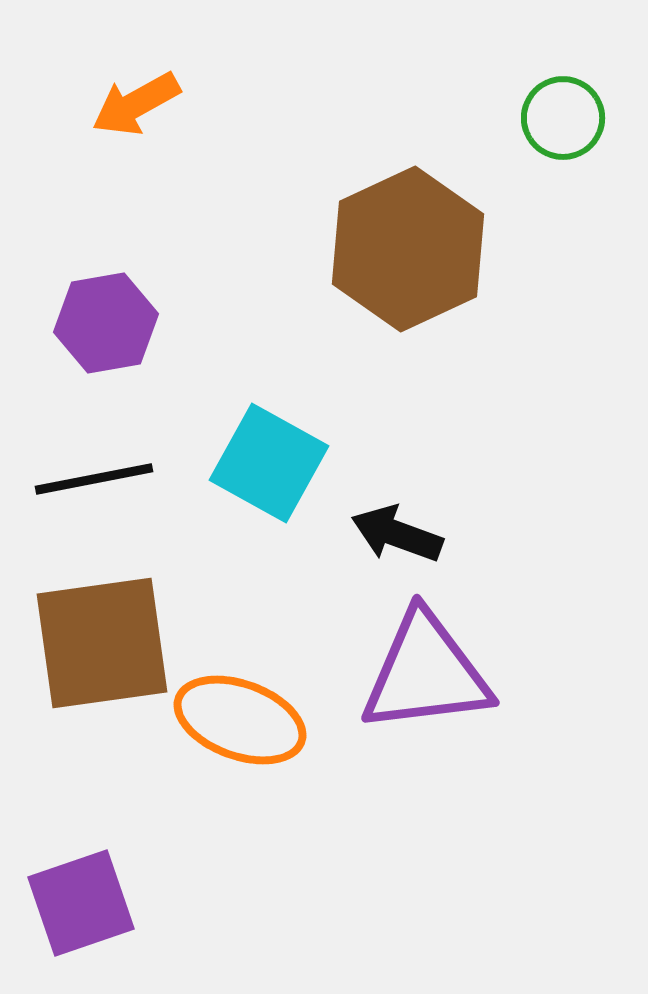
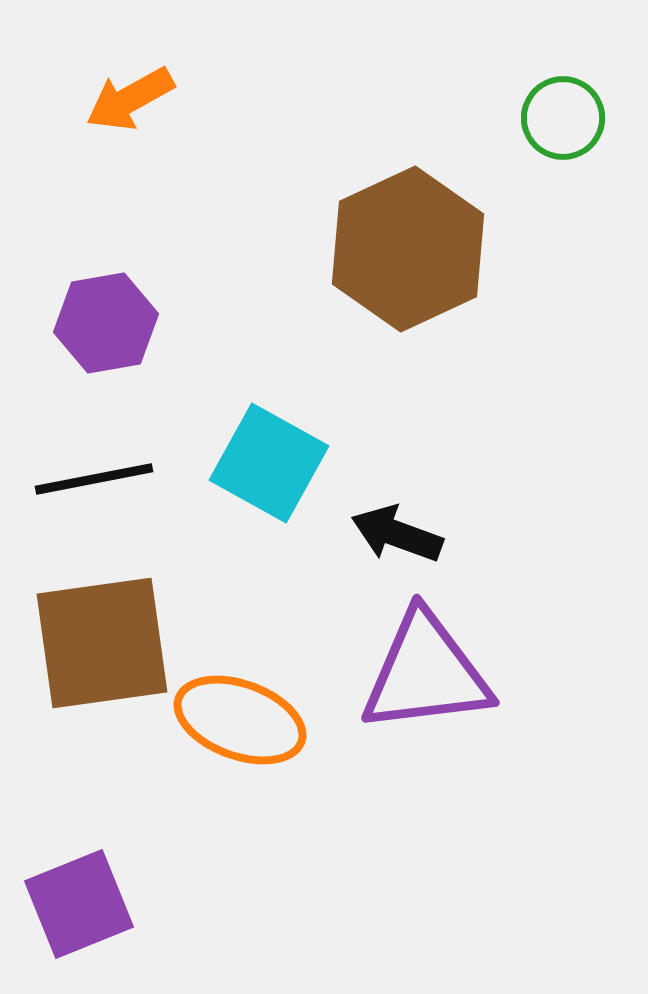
orange arrow: moved 6 px left, 5 px up
purple square: moved 2 px left, 1 px down; rotated 3 degrees counterclockwise
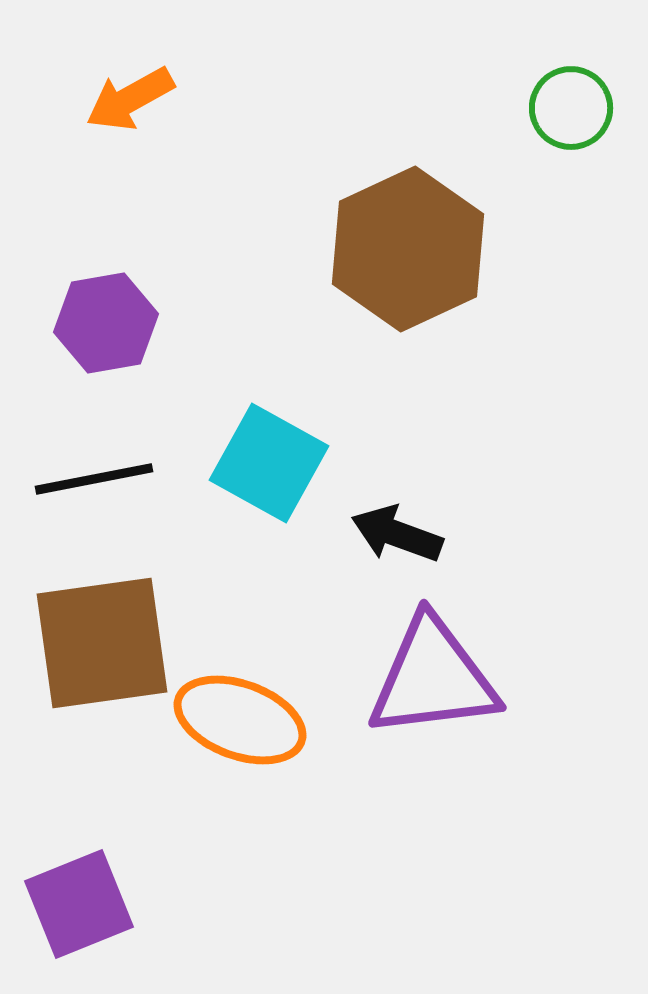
green circle: moved 8 px right, 10 px up
purple triangle: moved 7 px right, 5 px down
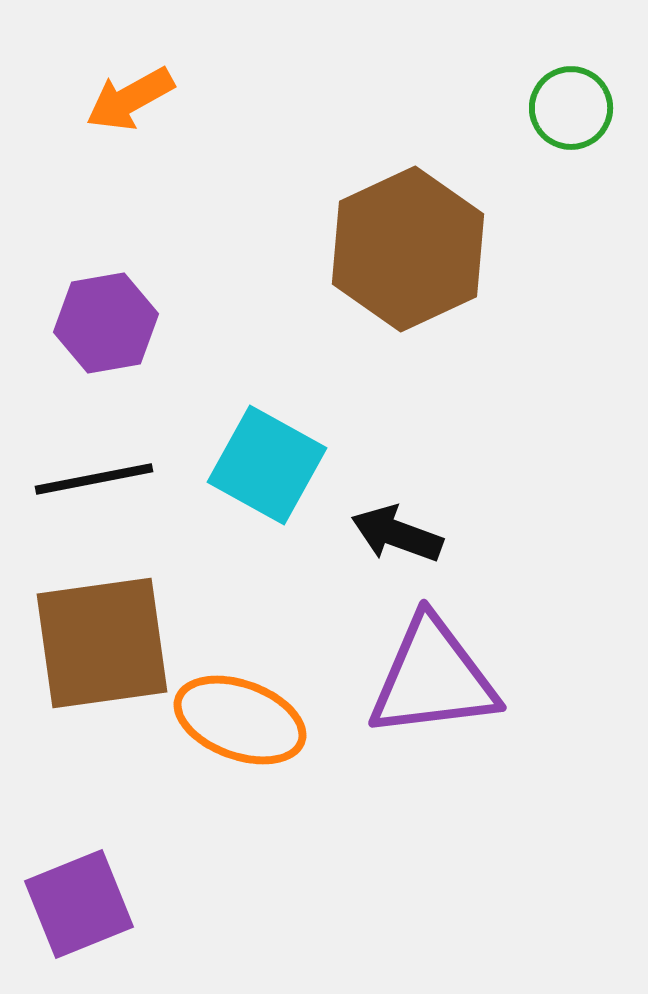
cyan square: moved 2 px left, 2 px down
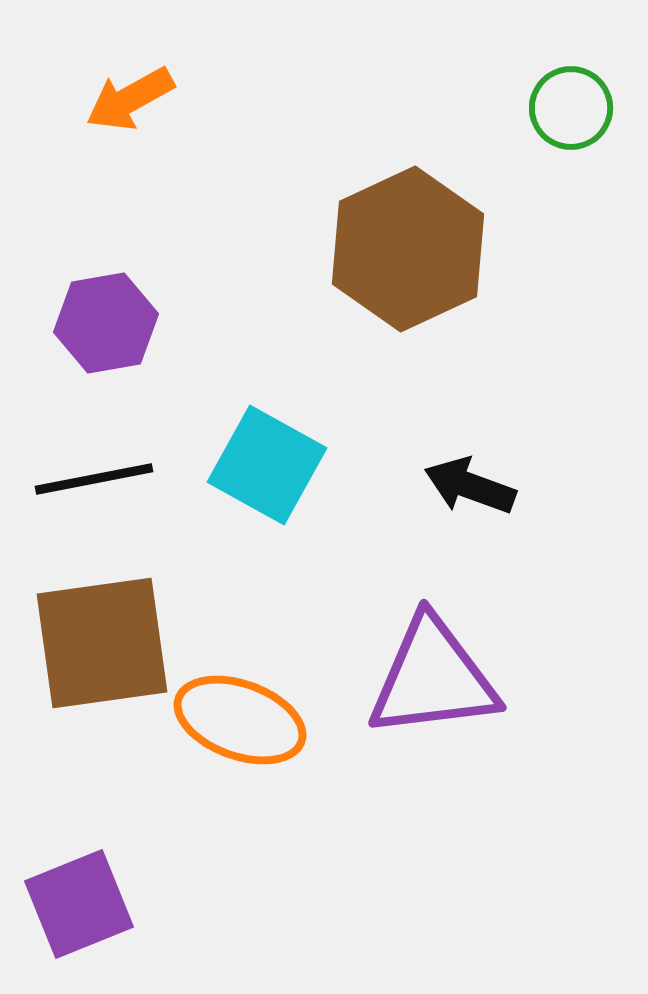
black arrow: moved 73 px right, 48 px up
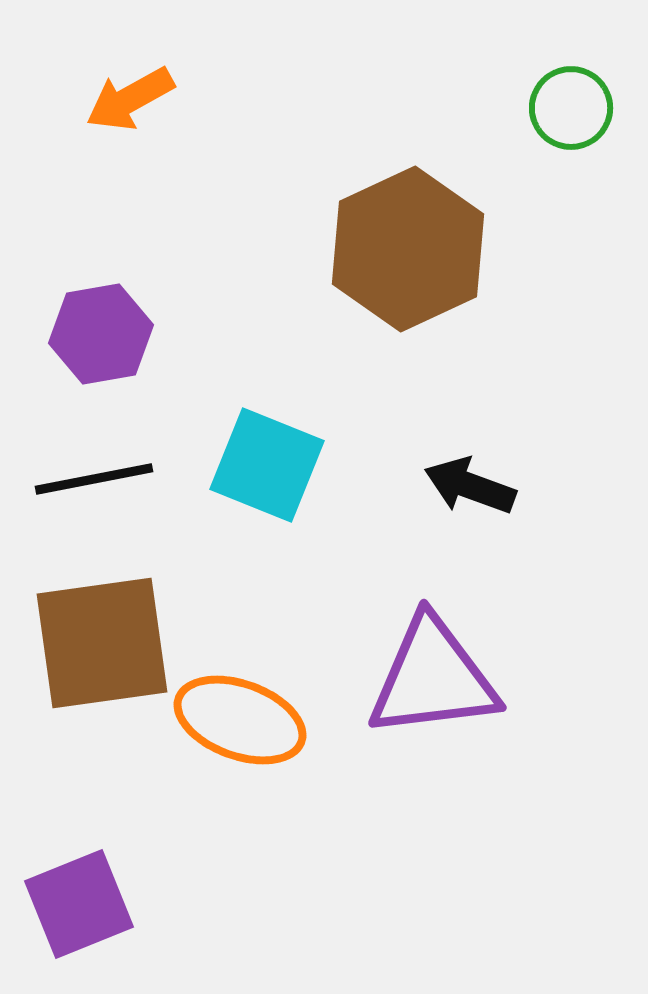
purple hexagon: moved 5 px left, 11 px down
cyan square: rotated 7 degrees counterclockwise
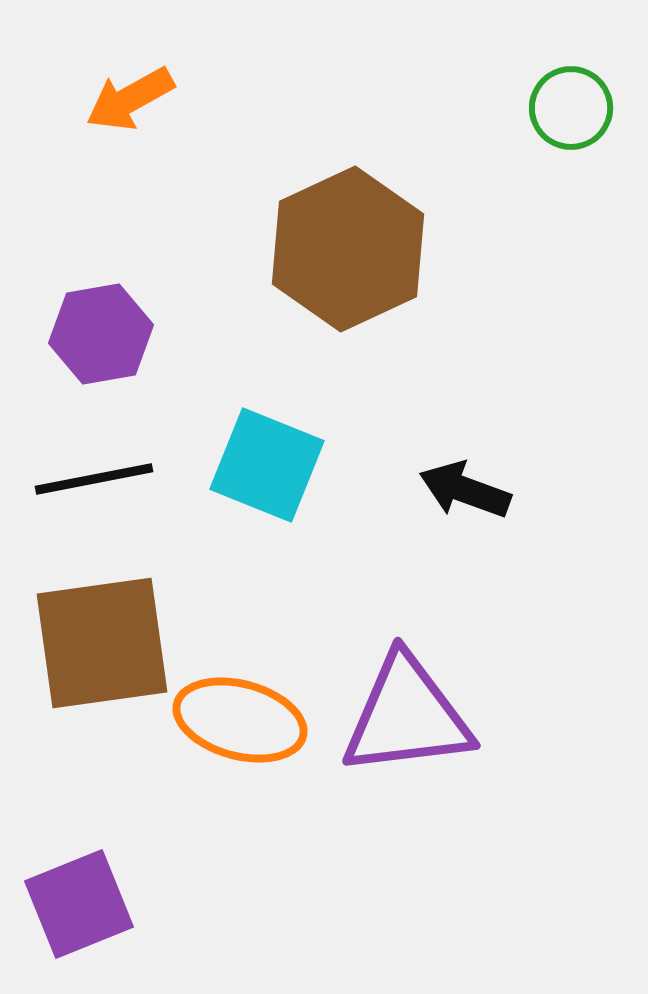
brown hexagon: moved 60 px left
black arrow: moved 5 px left, 4 px down
purple triangle: moved 26 px left, 38 px down
orange ellipse: rotated 5 degrees counterclockwise
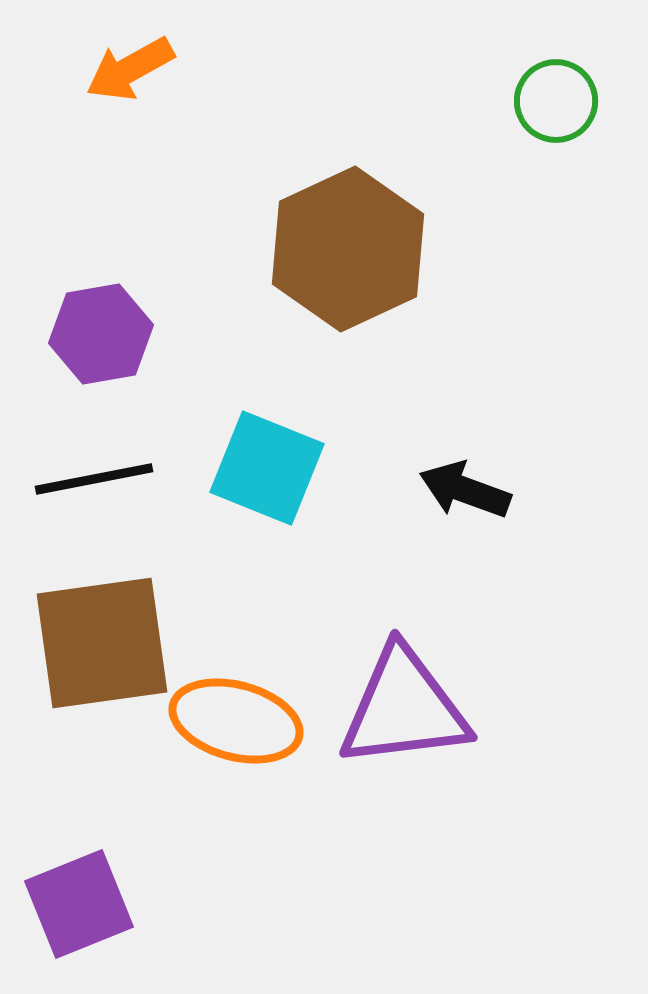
orange arrow: moved 30 px up
green circle: moved 15 px left, 7 px up
cyan square: moved 3 px down
purple triangle: moved 3 px left, 8 px up
orange ellipse: moved 4 px left, 1 px down
